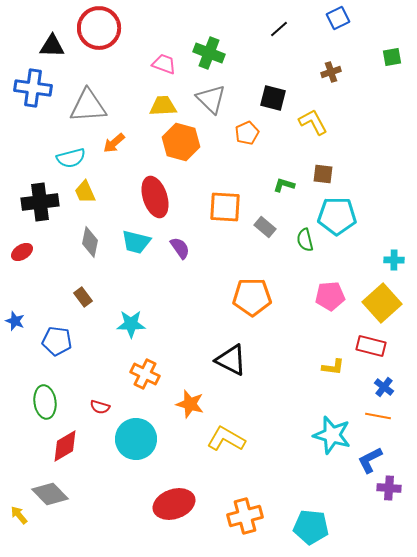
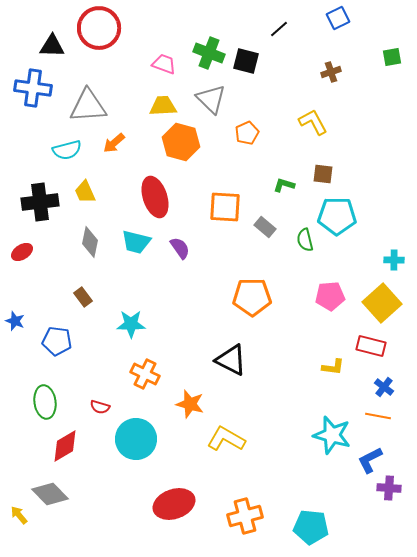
black square at (273, 98): moved 27 px left, 37 px up
cyan semicircle at (71, 158): moved 4 px left, 8 px up
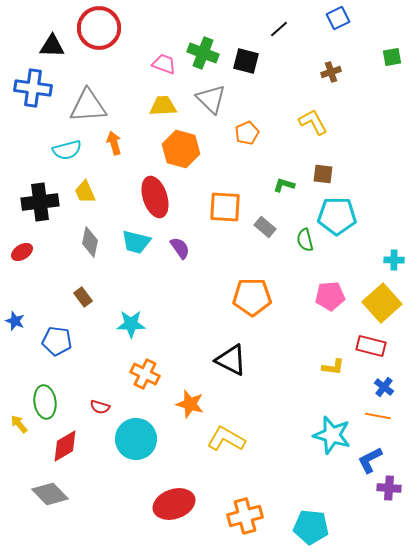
green cross at (209, 53): moved 6 px left
orange hexagon at (181, 142): moved 7 px down
orange arrow at (114, 143): rotated 115 degrees clockwise
yellow arrow at (19, 515): moved 91 px up
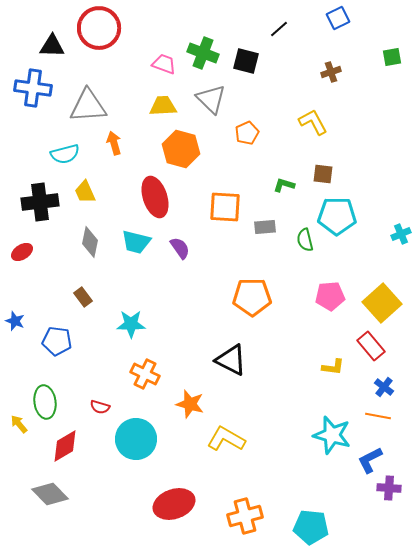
cyan semicircle at (67, 150): moved 2 px left, 4 px down
gray rectangle at (265, 227): rotated 45 degrees counterclockwise
cyan cross at (394, 260): moved 7 px right, 26 px up; rotated 24 degrees counterclockwise
red rectangle at (371, 346): rotated 36 degrees clockwise
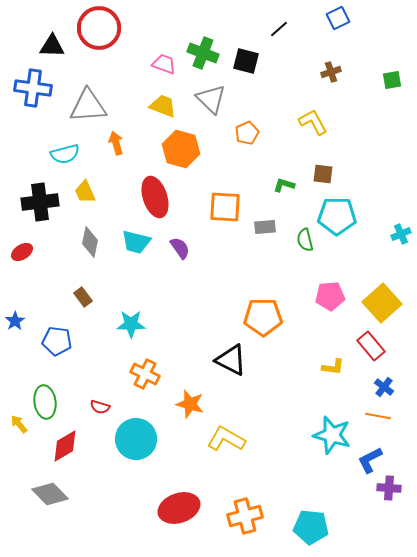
green square at (392, 57): moved 23 px down
yellow trapezoid at (163, 106): rotated 24 degrees clockwise
orange arrow at (114, 143): moved 2 px right
orange pentagon at (252, 297): moved 11 px right, 20 px down
blue star at (15, 321): rotated 18 degrees clockwise
red ellipse at (174, 504): moved 5 px right, 4 px down
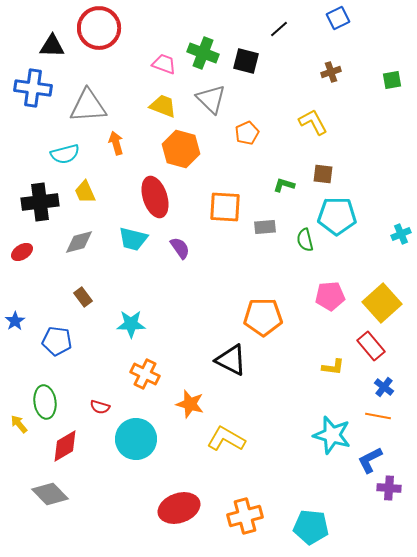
gray diamond at (90, 242): moved 11 px left; rotated 64 degrees clockwise
cyan trapezoid at (136, 242): moved 3 px left, 3 px up
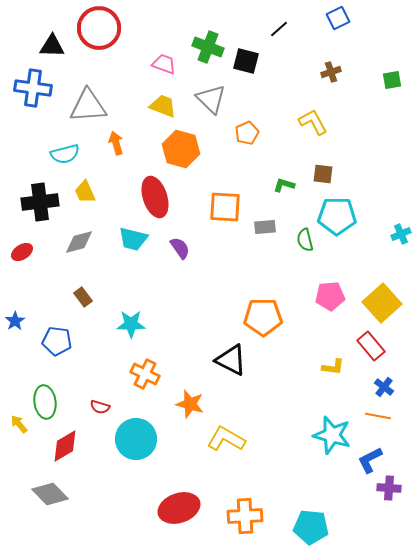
green cross at (203, 53): moved 5 px right, 6 px up
orange cross at (245, 516): rotated 12 degrees clockwise
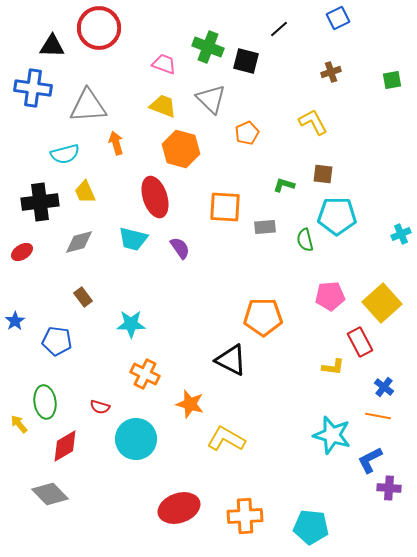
red rectangle at (371, 346): moved 11 px left, 4 px up; rotated 12 degrees clockwise
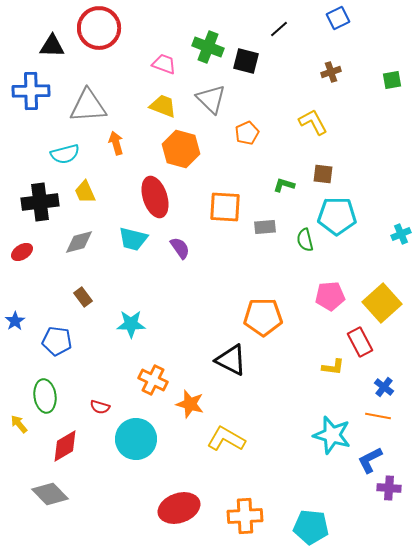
blue cross at (33, 88): moved 2 px left, 3 px down; rotated 9 degrees counterclockwise
orange cross at (145, 374): moved 8 px right, 6 px down
green ellipse at (45, 402): moved 6 px up
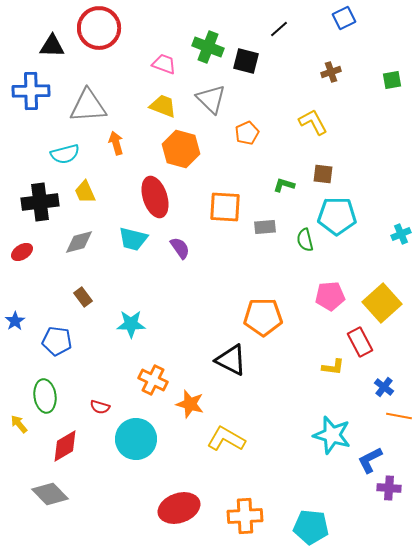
blue square at (338, 18): moved 6 px right
orange line at (378, 416): moved 21 px right
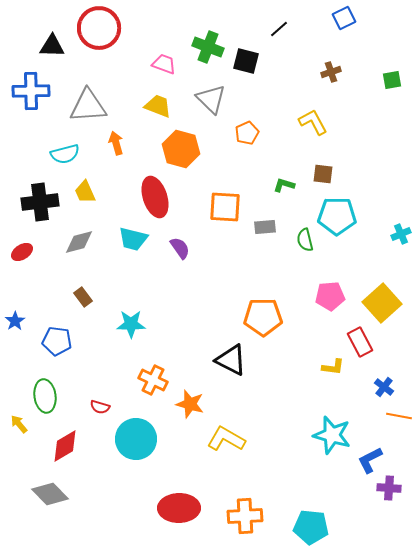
yellow trapezoid at (163, 106): moved 5 px left
red ellipse at (179, 508): rotated 18 degrees clockwise
